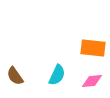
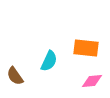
orange rectangle: moved 7 px left
cyan semicircle: moved 8 px left, 14 px up
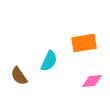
orange rectangle: moved 2 px left, 5 px up; rotated 15 degrees counterclockwise
brown semicircle: moved 4 px right
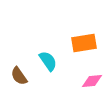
cyan semicircle: moved 1 px left; rotated 60 degrees counterclockwise
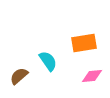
brown semicircle: rotated 84 degrees clockwise
pink diamond: moved 5 px up
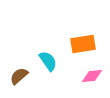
orange rectangle: moved 1 px left, 1 px down
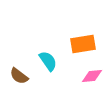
brown semicircle: rotated 102 degrees counterclockwise
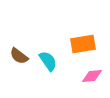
brown semicircle: moved 20 px up
